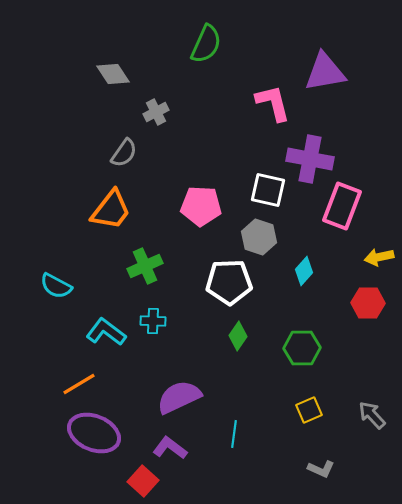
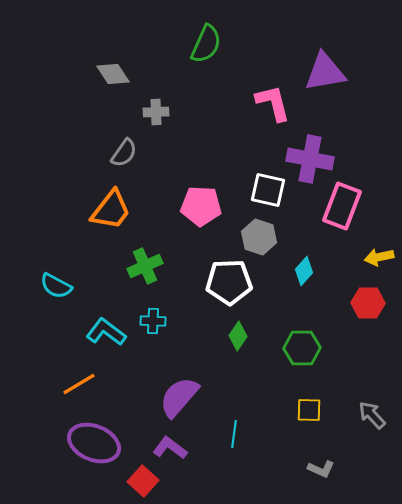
gray cross: rotated 25 degrees clockwise
purple semicircle: rotated 24 degrees counterclockwise
yellow square: rotated 24 degrees clockwise
purple ellipse: moved 10 px down
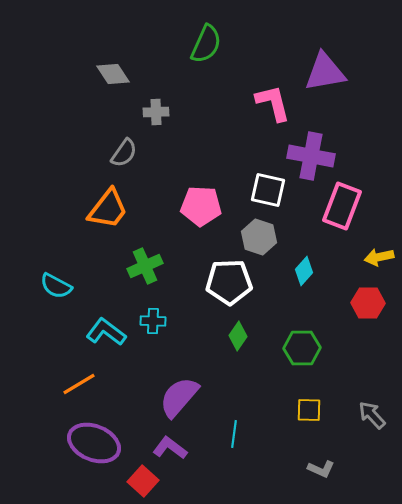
purple cross: moved 1 px right, 3 px up
orange trapezoid: moved 3 px left, 1 px up
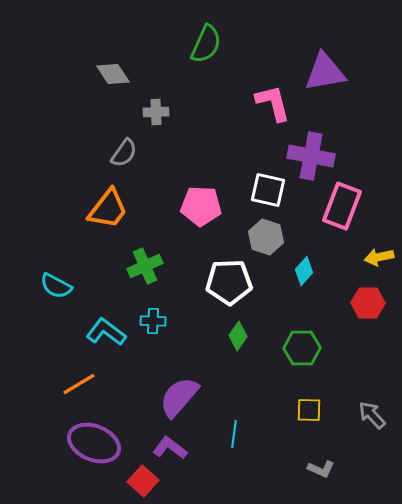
gray hexagon: moved 7 px right
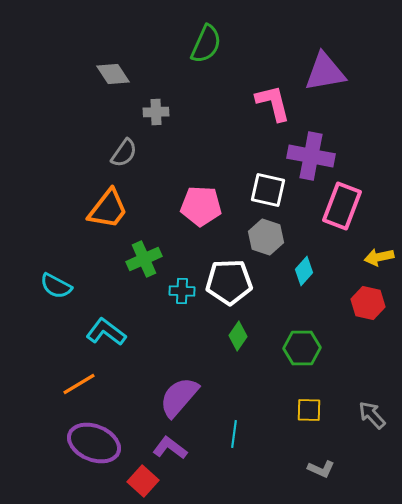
green cross: moved 1 px left, 7 px up
red hexagon: rotated 12 degrees clockwise
cyan cross: moved 29 px right, 30 px up
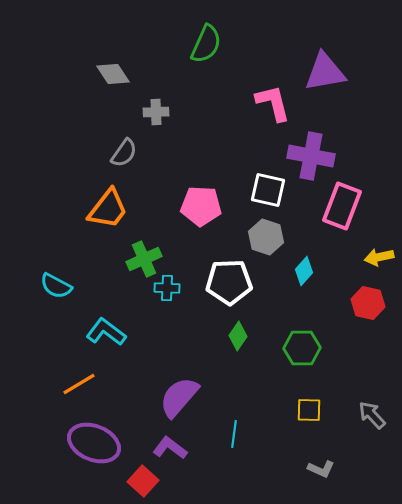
cyan cross: moved 15 px left, 3 px up
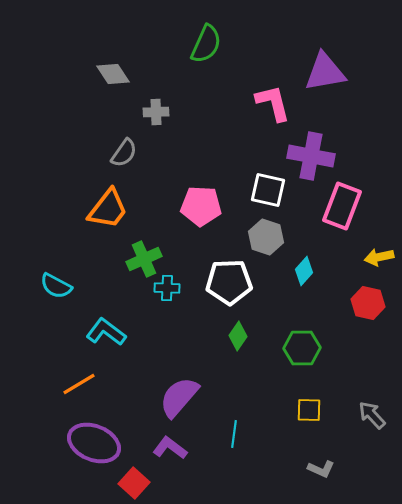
red square: moved 9 px left, 2 px down
